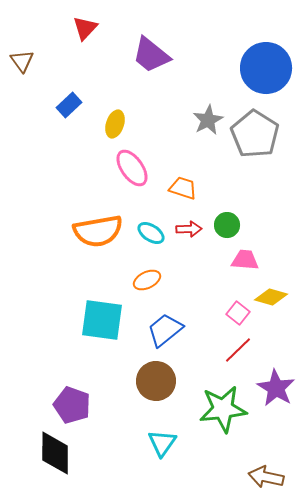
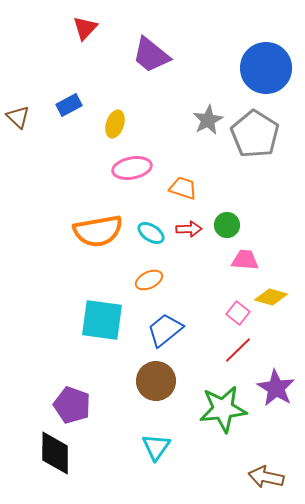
brown triangle: moved 4 px left, 56 px down; rotated 10 degrees counterclockwise
blue rectangle: rotated 15 degrees clockwise
pink ellipse: rotated 66 degrees counterclockwise
orange ellipse: moved 2 px right
cyan triangle: moved 6 px left, 4 px down
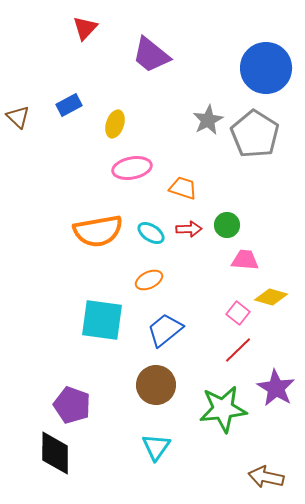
brown circle: moved 4 px down
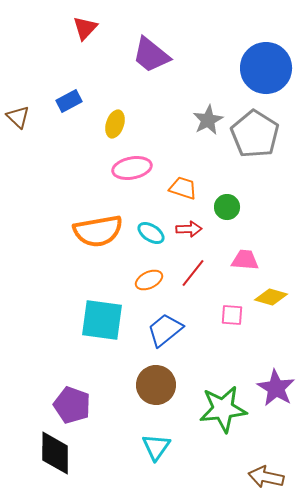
blue rectangle: moved 4 px up
green circle: moved 18 px up
pink square: moved 6 px left, 2 px down; rotated 35 degrees counterclockwise
red line: moved 45 px left, 77 px up; rotated 8 degrees counterclockwise
